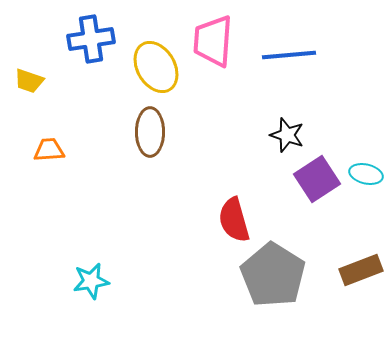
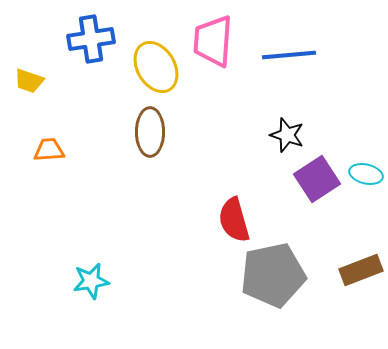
gray pentagon: rotated 28 degrees clockwise
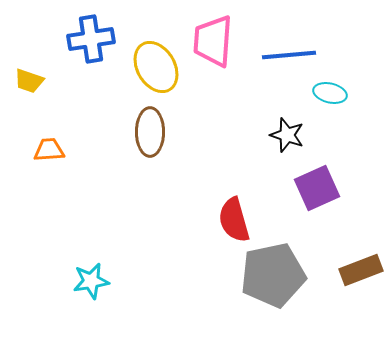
cyan ellipse: moved 36 px left, 81 px up
purple square: moved 9 px down; rotated 9 degrees clockwise
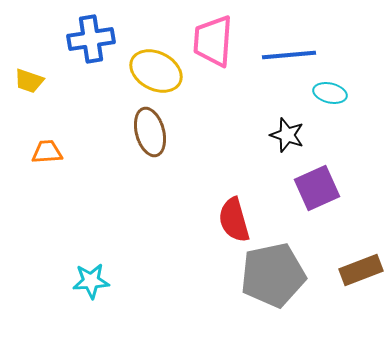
yellow ellipse: moved 4 px down; rotated 33 degrees counterclockwise
brown ellipse: rotated 15 degrees counterclockwise
orange trapezoid: moved 2 px left, 2 px down
cyan star: rotated 6 degrees clockwise
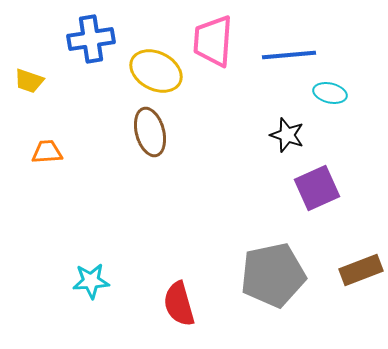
red semicircle: moved 55 px left, 84 px down
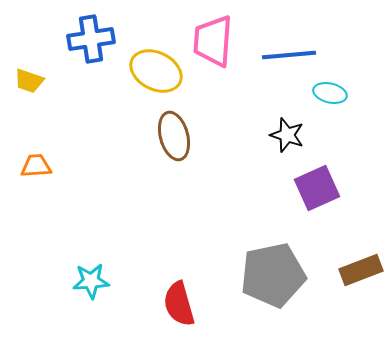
brown ellipse: moved 24 px right, 4 px down
orange trapezoid: moved 11 px left, 14 px down
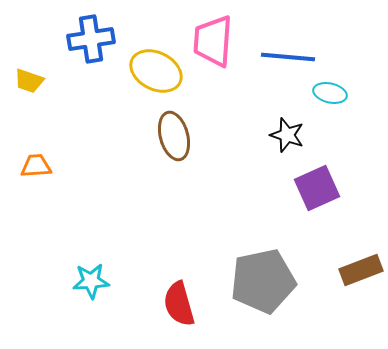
blue line: moved 1 px left, 2 px down; rotated 10 degrees clockwise
gray pentagon: moved 10 px left, 6 px down
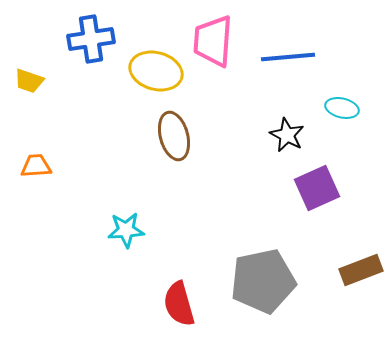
blue line: rotated 10 degrees counterclockwise
yellow ellipse: rotated 12 degrees counterclockwise
cyan ellipse: moved 12 px right, 15 px down
black star: rotated 8 degrees clockwise
cyan star: moved 35 px right, 51 px up
